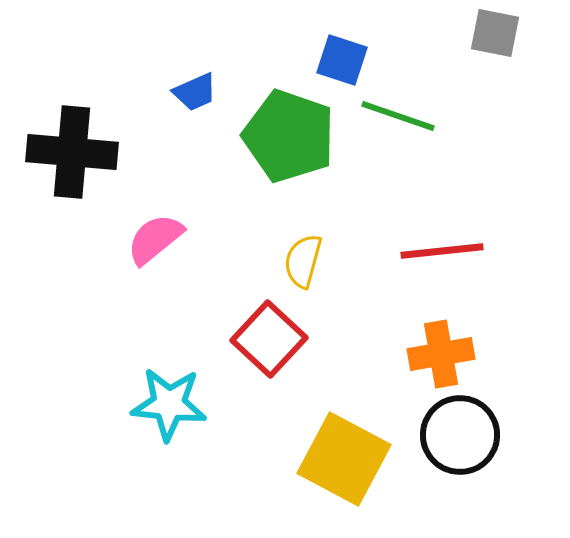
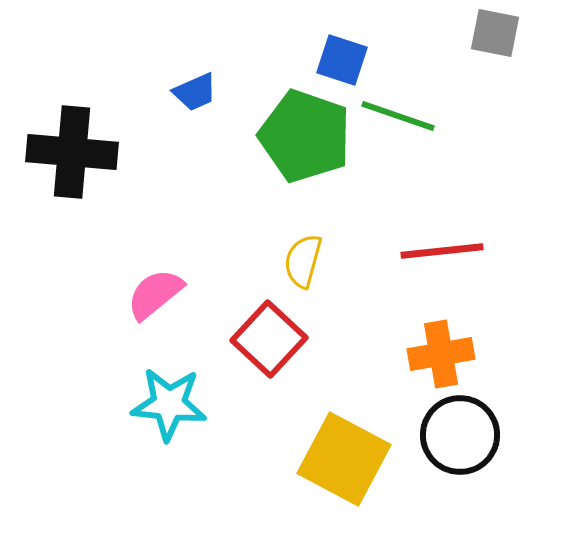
green pentagon: moved 16 px right
pink semicircle: moved 55 px down
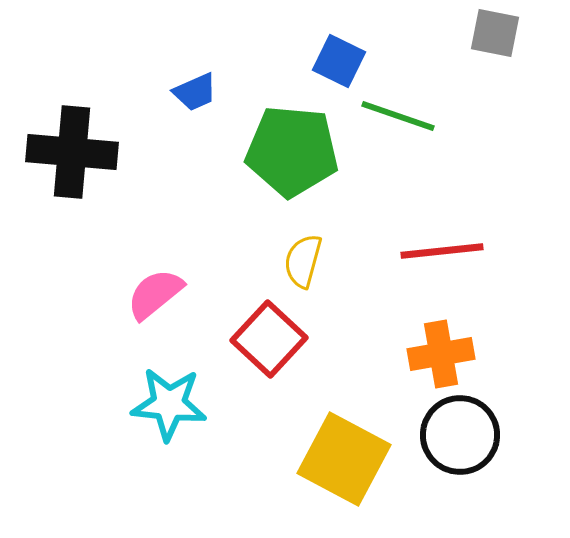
blue square: moved 3 px left, 1 px down; rotated 8 degrees clockwise
green pentagon: moved 13 px left, 15 px down; rotated 14 degrees counterclockwise
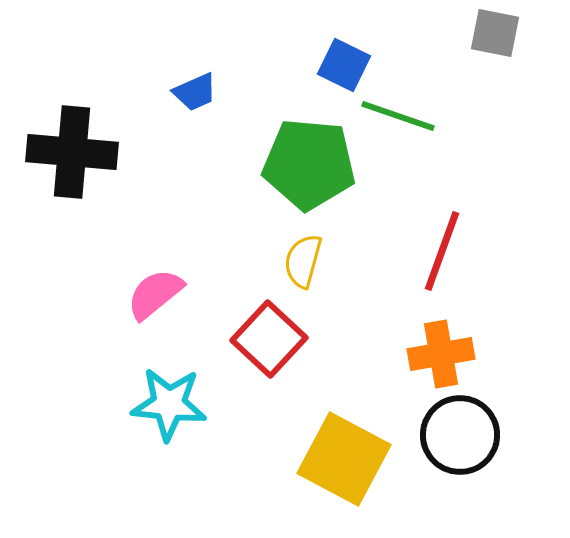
blue square: moved 5 px right, 4 px down
green pentagon: moved 17 px right, 13 px down
red line: rotated 64 degrees counterclockwise
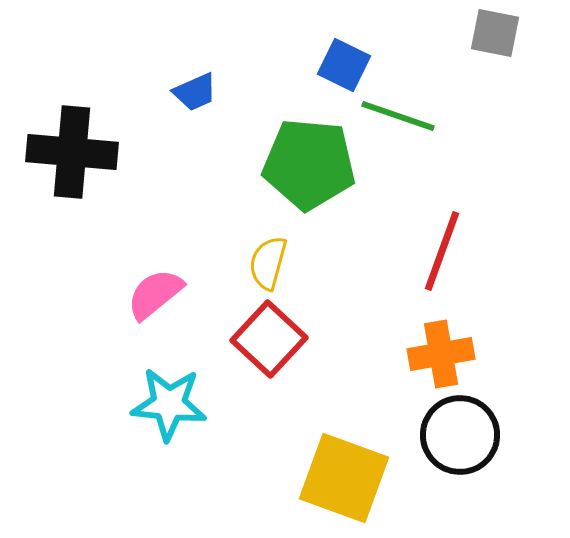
yellow semicircle: moved 35 px left, 2 px down
yellow square: moved 19 px down; rotated 8 degrees counterclockwise
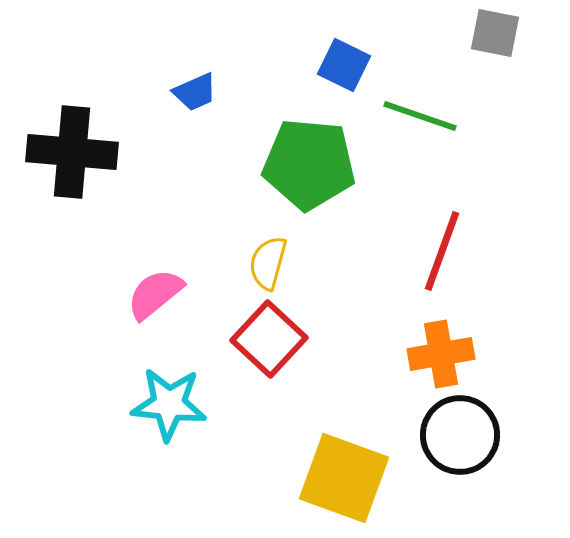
green line: moved 22 px right
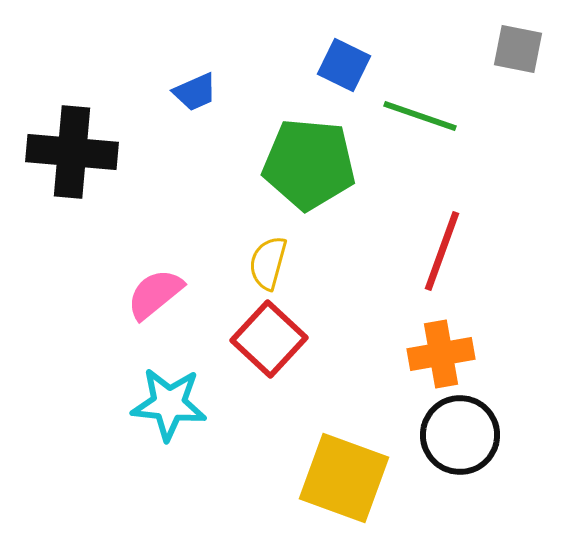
gray square: moved 23 px right, 16 px down
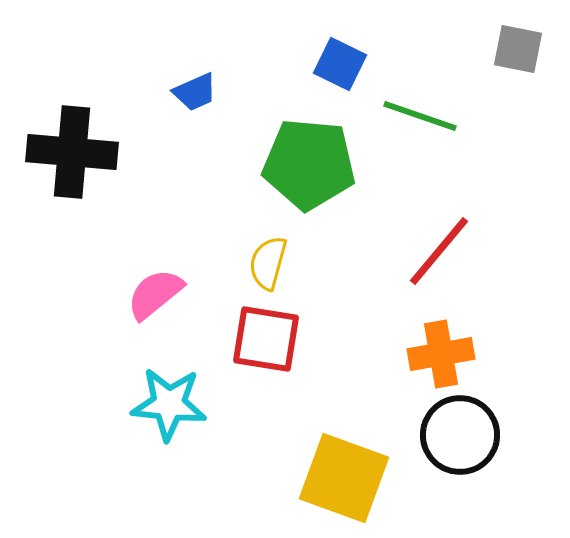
blue square: moved 4 px left, 1 px up
red line: moved 3 px left; rotated 20 degrees clockwise
red square: moved 3 px left; rotated 34 degrees counterclockwise
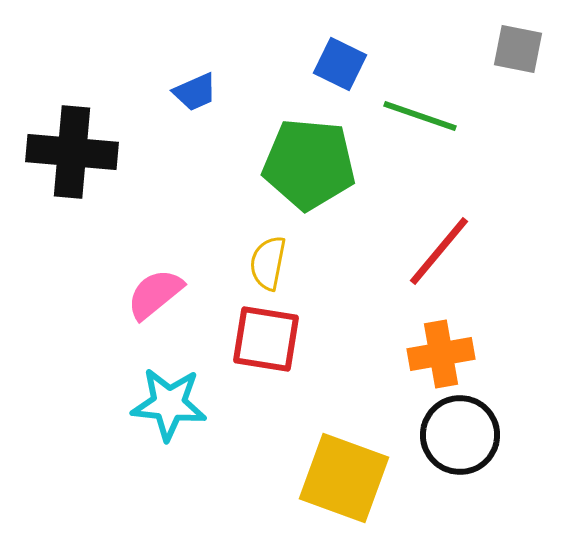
yellow semicircle: rotated 4 degrees counterclockwise
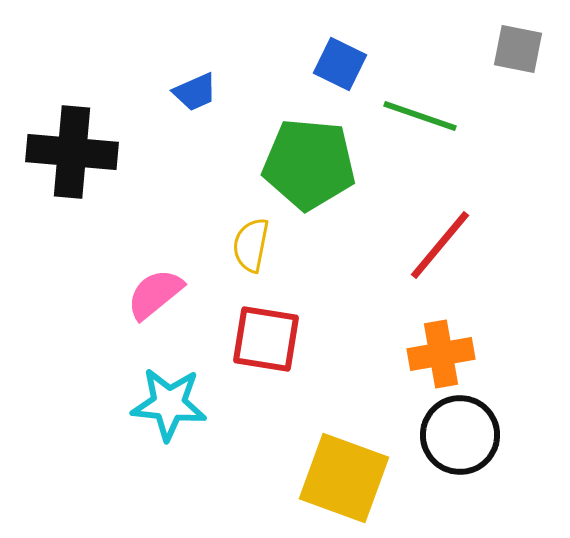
red line: moved 1 px right, 6 px up
yellow semicircle: moved 17 px left, 18 px up
